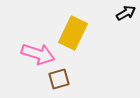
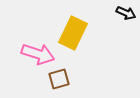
black arrow: rotated 54 degrees clockwise
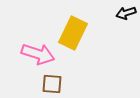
black arrow: rotated 138 degrees clockwise
brown square: moved 7 px left, 5 px down; rotated 20 degrees clockwise
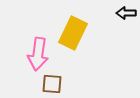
black arrow: rotated 18 degrees clockwise
pink arrow: rotated 80 degrees clockwise
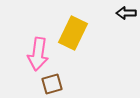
brown square: rotated 20 degrees counterclockwise
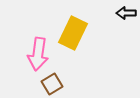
brown square: rotated 15 degrees counterclockwise
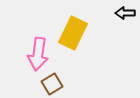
black arrow: moved 1 px left
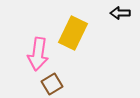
black arrow: moved 5 px left
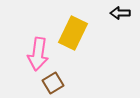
brown square: moved 1 px right, 1 px up
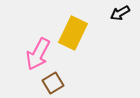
black arrow: rotated 30 degrees counterclockwise
pink arrow: rotated 20 degrees clockwise
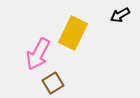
black arrow: moved 2 px down
